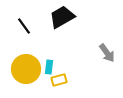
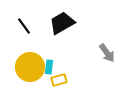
black trapezoid: moved 6 px down
yellow circle: moved 4 px right, 2 px up
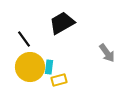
black line: moved 13 px down
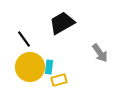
gray arrow: moved 7 px left
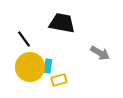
black trapezoid: rotated 40 degrees clockwise
gray arrow: rotated 24 degrees counterclockwise
cyan rectangle: moved 1 px left, 1 px up
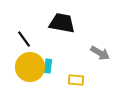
yellow rectangle: moved 17 px right; rotated 21 degrees clockwise
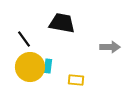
gray arrow: moved 10 px right, 6 px up; rotated 30 degrees counterclockwise
